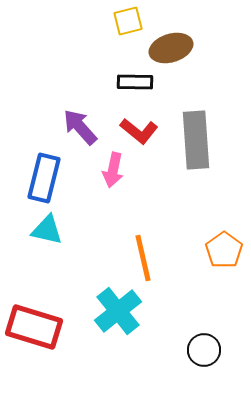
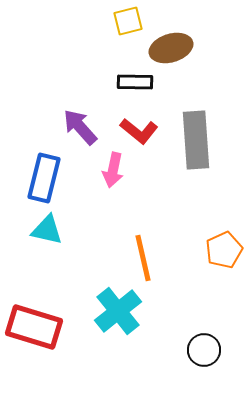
orange pentagon: rotated 12 degrees clockwise
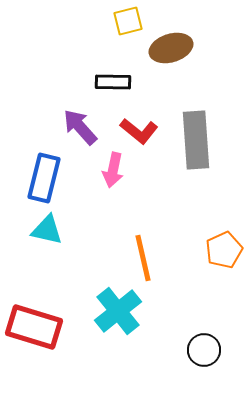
black rectangle: moved 22 px left
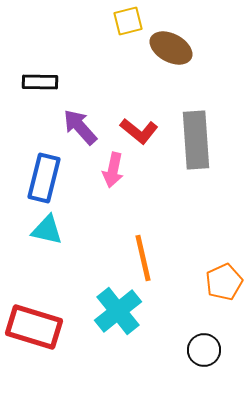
brown ellipse: rotated 45 degrees clockwise
black rectangle: moved 73 px left
orange pentagon: moved 32 px down
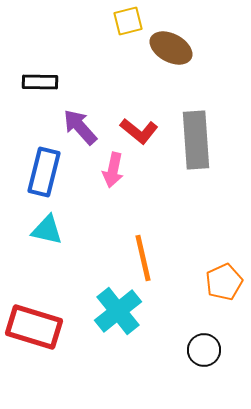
blue rectangle: moved 6 px up
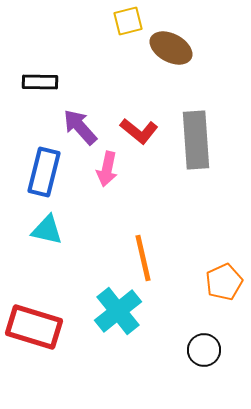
pink arrow: moved 6 px left, 1 px up
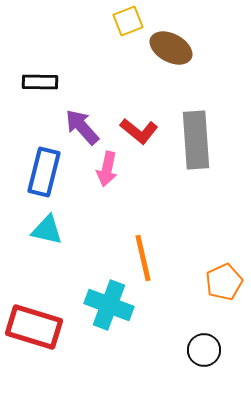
yellow square: rotated 8 degrees counterclockwise
purple arrow: moved 2 px right
cyan cross: moved 9 px left, 6 px up; rotated 30 degrees counterclockwise
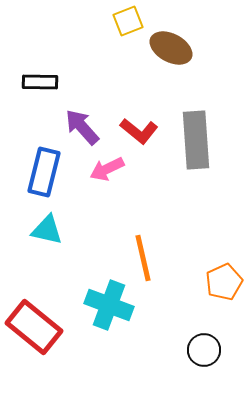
pink arrow: rotated 52 degrees clockwise
red rectangle: rotated 22 degrees clockwise
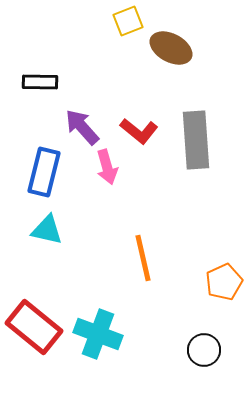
pink arrow: moved 2 px up; rotated 80 degrees counterclockwise
cyan cross: moved 11 px left, 29 px down
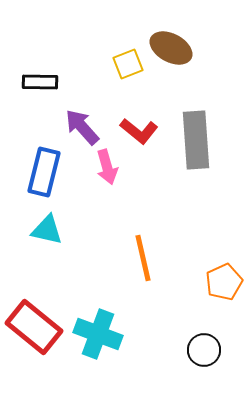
yellow square: moved 43 px down
